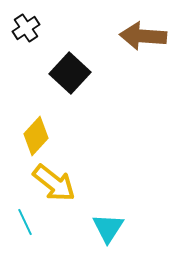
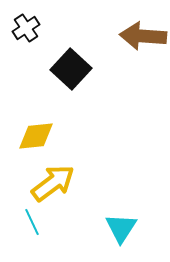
black square: moved 1 px right, 4 px up
yellow diamond: rotated 42 degrees clockwise
yellow arrow: moved 1 px left; rotated 75 degrees counterclockwise
cyan line: moved 7 px right
cyan triangle: moved 13 px right
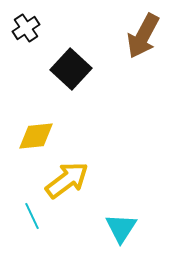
brown arrow: rotated 66 degrees counterclockwise
yellow arrow: moved 14 px right, 3 px up
cyan line: moved 6 px up
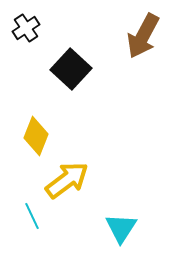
yellow diamond: rotated 63 degrees counterclockwise
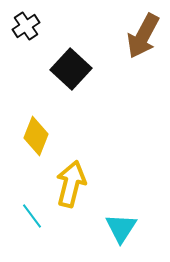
black cross: moved 2 px up
yellow arrow: moved 4 px right, 4 px down; rotated 39 degrees counterclockwise
cyan line: rotated 12 degrees counterclockwise
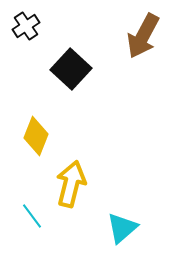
cyan triangle: moved 1 px right; rotated 16 degrees clockwise
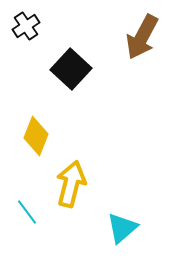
brown arrow: moved 1 px left, 1 px down
cyan line: moved 5 px left, 4 px up
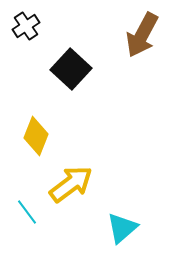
brown arrow: moved 2 px up
yellow arrow: rotated 39 degrees clockwise
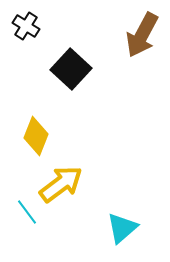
black cross: rotated 24 degrees counterclockwise
yellow arrow: moved 10 px left
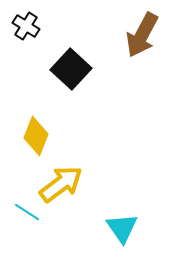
cyan line: rotated 20 degrees counterclockwise
cyan triangle: rotated 24 degrees counterclockwise
